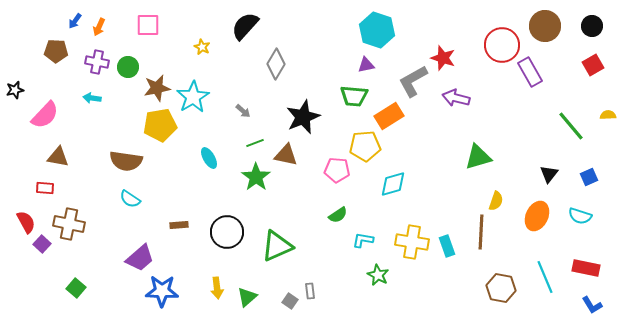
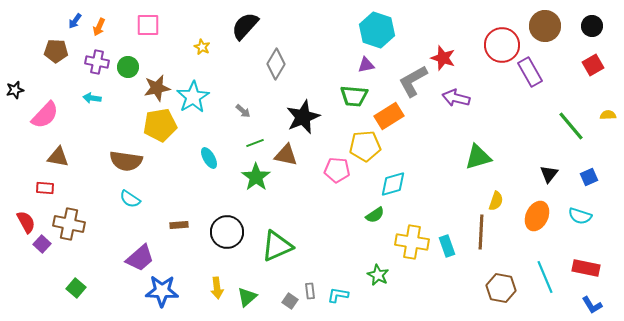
green semicircle at (338, 215): moved 37 px right
cyan L-shape at (363, 240): moved 25 px left, 55 px down
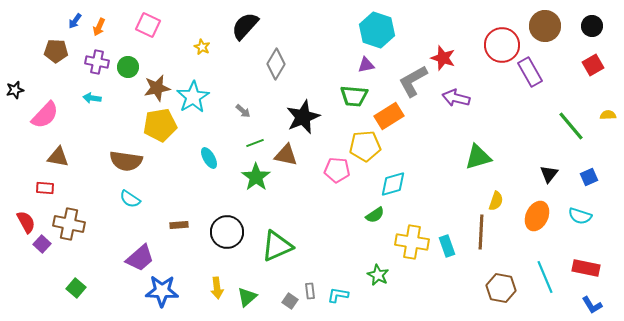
pink square at (148, 25): rotated 25 degrees clockwise
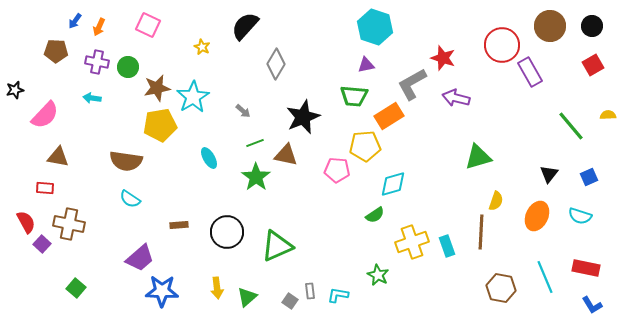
brown circle at (545, 26): moved 5 px right
cyan hexagon at (377, 30): moved 2 px left, 3 px up
gray L-shape at (413, 81): moved 1 px left, 3 px down
yellow cross at (412, 242): rotated 28 degrees counterclockwise
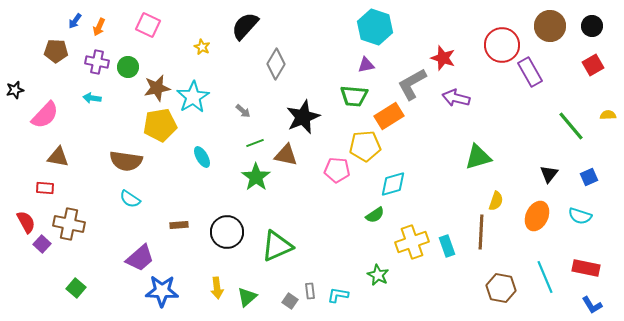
cyan ellipse at (209, 158): moved 7 px left, 1 px up
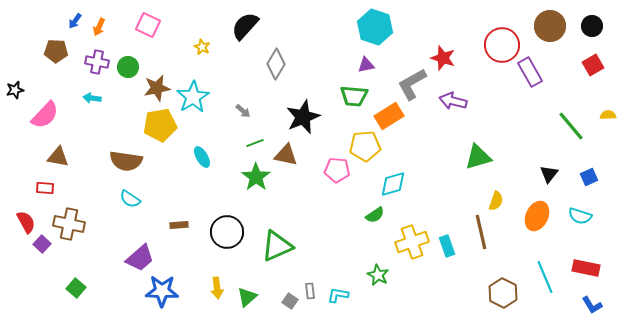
purple arrow at (456, 98): moved 3 px left, 3 px down
brown line at (481, 232): rotated 16 degrees counterclockwise
brown hexagon at (501, 288): moved 2 px right, 5 px down; rotated 16 degrees clockwise
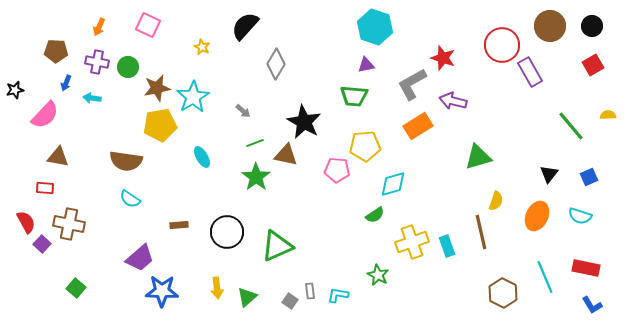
blue arrow at (75, 21): moved 9 px left, 62 px down; rotated 14 degrees counterclockwise
orange rectangle at (389, 116): moved 29 px right, 10 px down
black star at (303, 117): moved 1 px right, 5 px down; rotated 20 degrees counterclockwise
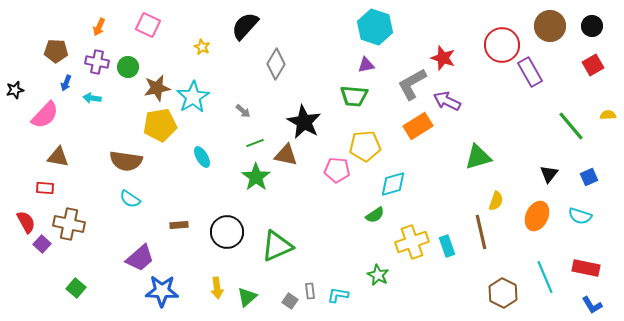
purple arrow at (453, 101): moved 6 px left; rotated 12 degrees clockwise
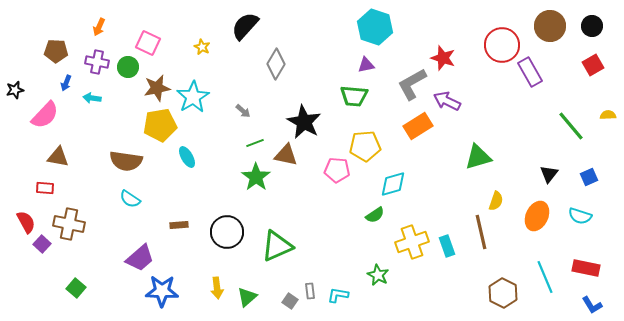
pink square at (148, 25): moved 18 px down
cyan ellipse at (202, 157): moved 15 px left
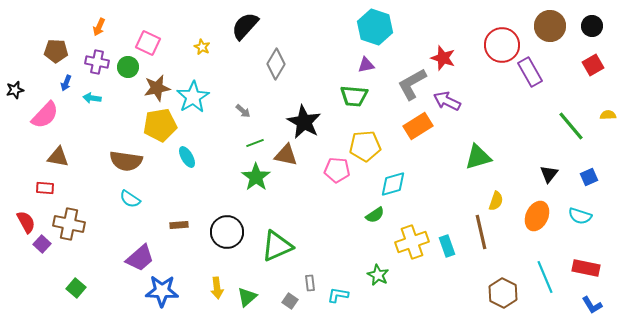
gray rectangle at (310, 291): moved 8 px up
